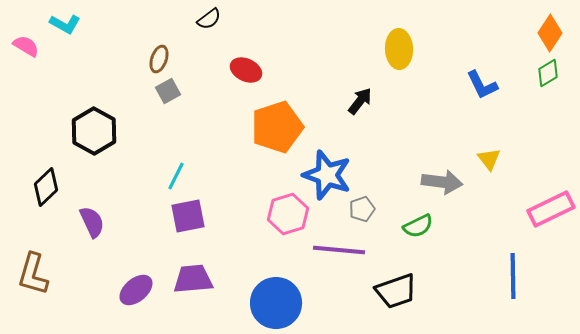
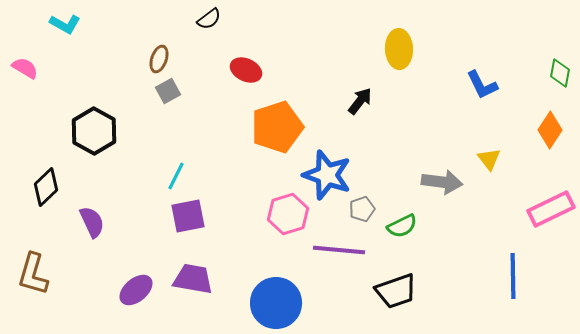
orange diamond: moved 97 px down
pink semicircle: moved 1 px left, 22 px down
green diamond: moved 12 px right; rotated 48 degrees counterclockwise
green semicircle: moved 16 px left
purple trapezoid: rotated 15 degrees clockwise
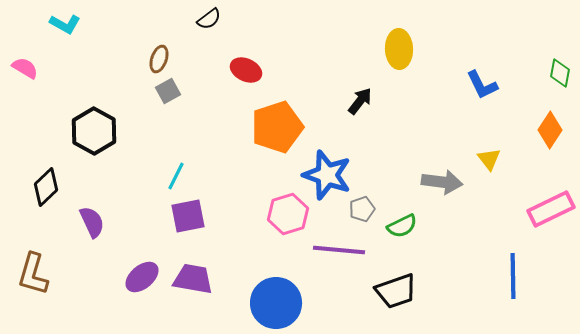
purple ellipse: moved 6 px right, 13 px up
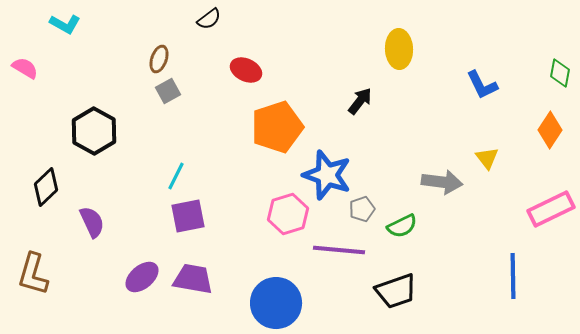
yellow triangle: moved 2 px left, 1 px up
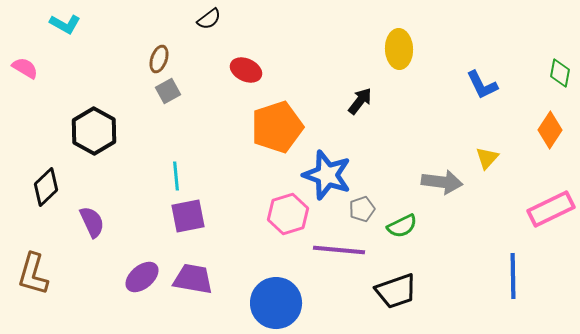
yellow triangle: rotated 20 degrees clockwise
cyan line: rotated 32 degrees counterclockwise
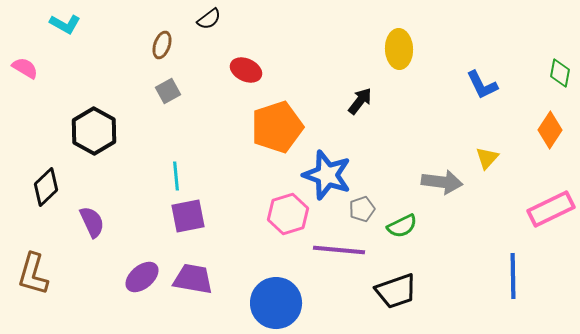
brown ellipse: moved 3 px right, 14 px up
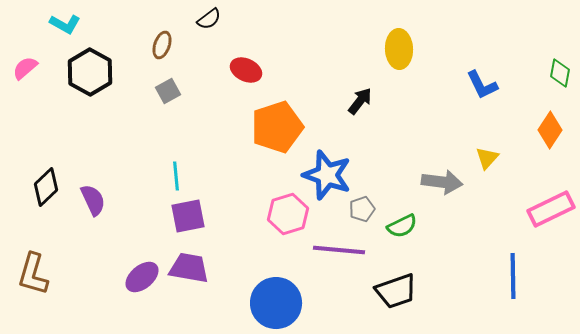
pink semicircle: rotated 72 degrees counterclockwise
black hexagon: moved 4 px left, 59 px up
purple semicircle: moved 1 px right, 22 px up
purple trapezoid: moved 4 px left, 11 px up
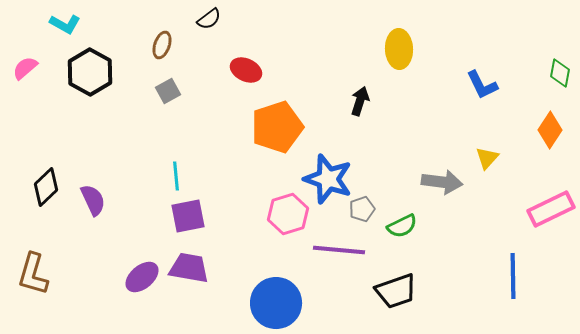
black arrow: rotated 20 degrees counterclockwise
blue star: moved 1 px right, 4 px down
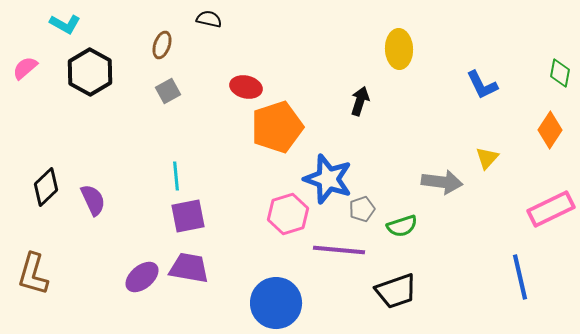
black semicircle: rotated 130 degrees counterclockwise
red ellipse: moved 17 px down; rotated 12 degrees counterclockwise
green semicircle: rotated 8 degrees clockwise
blue line: moved 7 px right, 1 px down; rotated 12 degrees counterclockwise
